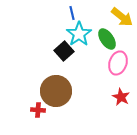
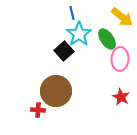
pink ellipse: moved 2 px right, 4 px up; rotated 15 degrees counterclockwise
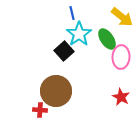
pink ellipse: moved 1 px right, 2 px up
red cross: moved 2 px right
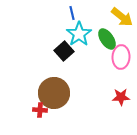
brown circle: moved 2 px left, 2 px down
red star: rotated 30 degrees counterclockwise
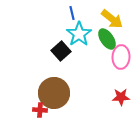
yellow arrow: moved 10 px left, 2 px down
black square: moved 3 px left
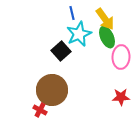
yellow arrow: moved 7 px left; rotated 15 degrees clockwise
cyan star: rotated 10 degrees clockwise
green ellipse: moved 2 px up; rotated 10 degrees clockwise
brown circle: moved 2 px left, 3 px up
red cross: rotated 24 degrees clockwise
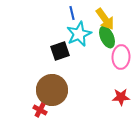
black square: moved 1 px left; rotated 24 degrees clockwise
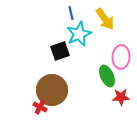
blue line: moved 1 px left
green ellipse: moved 39 px down
red cross: moved 3 px up
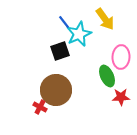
blue line: moved 7 px left, 9 px down; rotated 24 degrees counterclockwise
brown circle: moved 4 px right
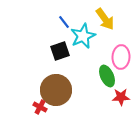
cyan star: moved 4 px right, 2 px down
